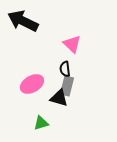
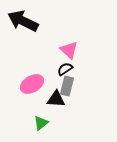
pink triangle: moved 3 px left, 6 px down
black semicircle: rotated 63 degrees clockwise
black triangle: moved 3 px left, 1 px down; rotated 12 degrees counterclockwise
green triangle: rotated 21 degrees counterclockwise
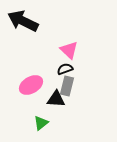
black semicircle: rotated 14 degrees clockwise
pink ellipse: moved 1 px left, 1 px down
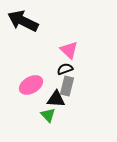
green triangle: moved 7 px right, 8 px up; rotated 35 degrees counterclockwise
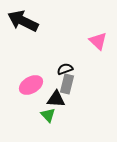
pink triangle: moved 29 px right, 9 px up
gray rectangle: moved 2 px up
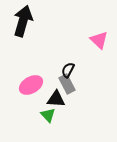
black arrow: rotated 80 degrees clockwise
pink triangle: moved 1 px right, 1 px up
black semicircle: moved 3 px right, 1 px down; rotated 42 degrees counterclockwise
gray rectangle: rotated 42 degrees counterclockwise
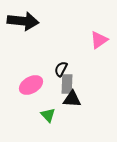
black arrow: rotated 80 degrees clockwise
pink triangle: rotated 42 degrees clockwise
black semicircle: moved 7 px left, 1 px up
gray rectangle: rotated 30 degrees clockwise
black triangle: moved 16 px right
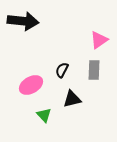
black semicircle: moved 1 px right, 1 px down
gray rectangle: moved 27 px right, 14 px up
black triangle: rotated 18 degrees counterclockwise
green triangle: moved 4 px left
